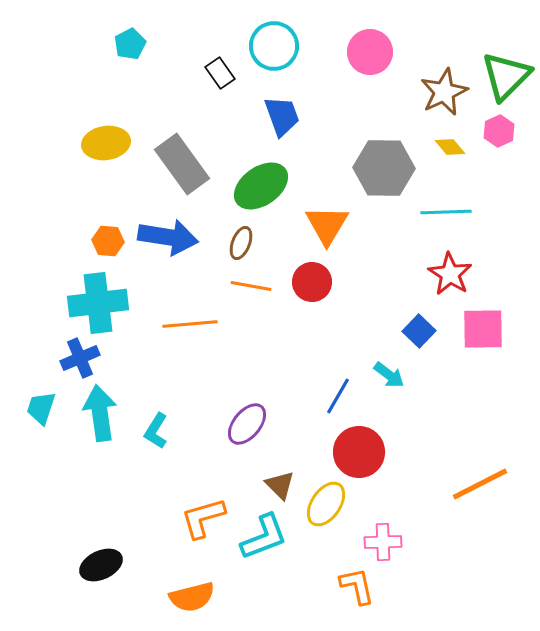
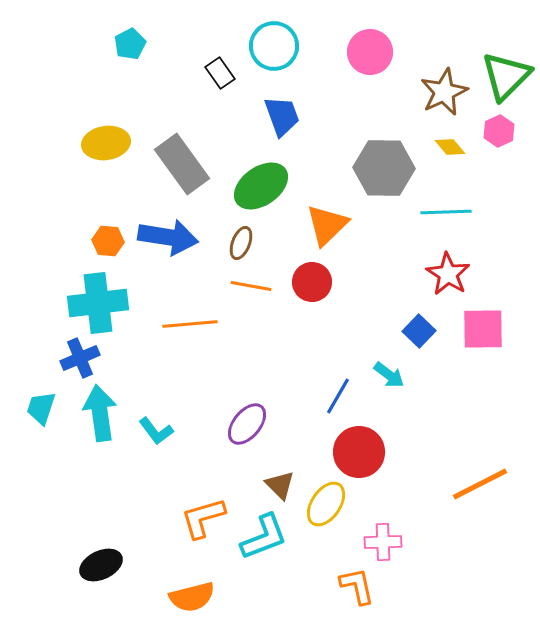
orange triangle at (327, 225): rotated 15 degrees clockwise
red star at (450, 274): moved 2 px left
cyan L-shape at (156, 431): rotated 69 degrees counterclockwise
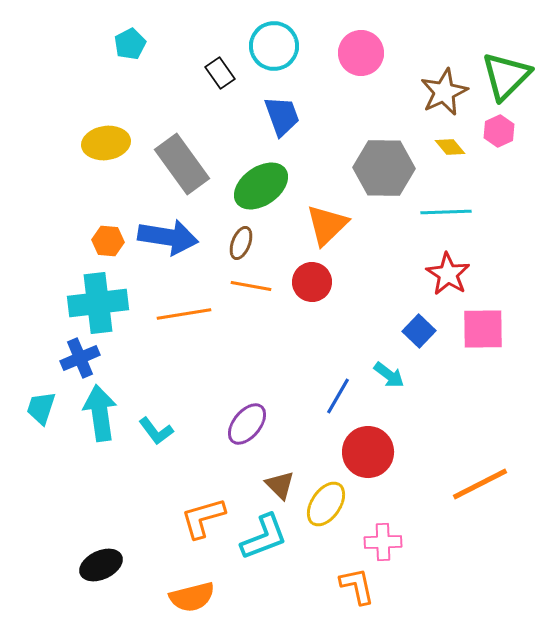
pink circle at (370, 52): moved 9 px left, 1 px down
orange line at (190, 324): moved 6 px left, 10 px up; rotated 4 degrees counterclockwise
red circle at (359, 452): moved 9 px right
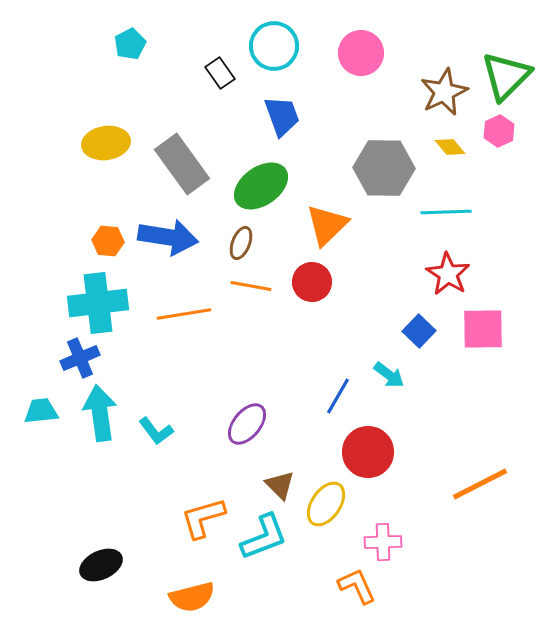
cyan trapezoid at (41, 408): moved 3 px down; rotated 66 degrees clockwise
orange L-shape at (357, 586): rotated 12 degrees counterclockwise
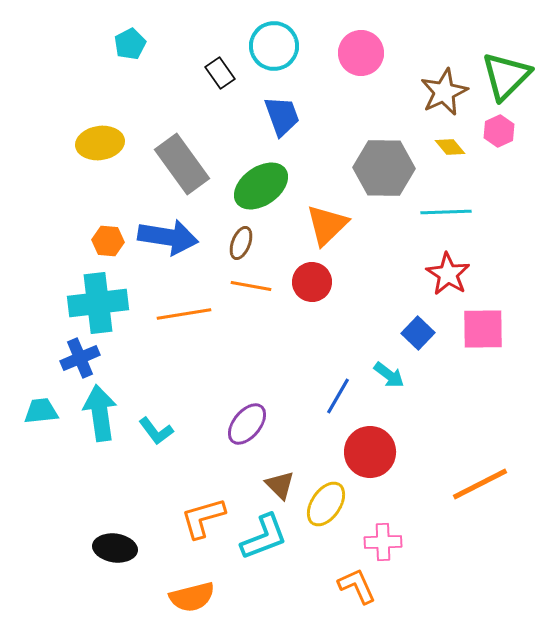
yellow ellipse at (106, 143): moved 6 px left
blue square at (419, 331): moved 1 px left, 2 px down
red circle at (368, 452): moved 2 px right
black ellipse at (101, 565): moved 14 px right, 17 px up; rotated 33 degrees clockwise
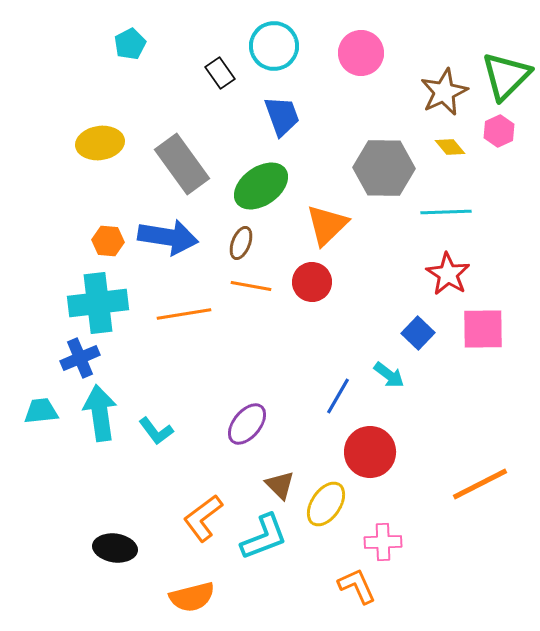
orange L-shape at (203, 518): rotated 21 degrees counterclockwise
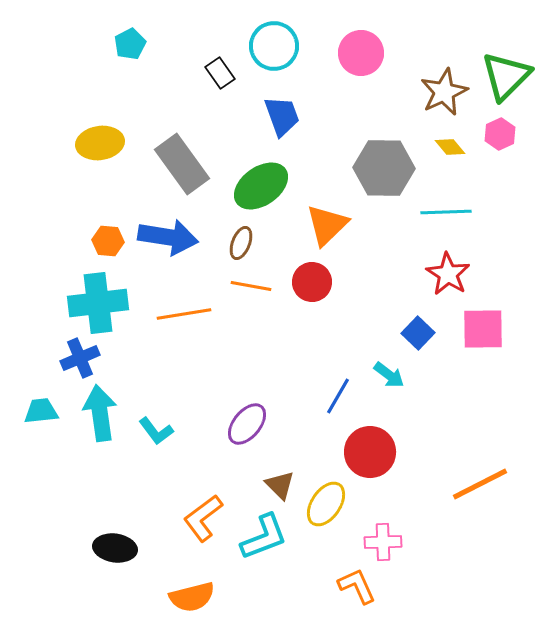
pink hexagon at (499, 131): moved 1 px right, 3 px down
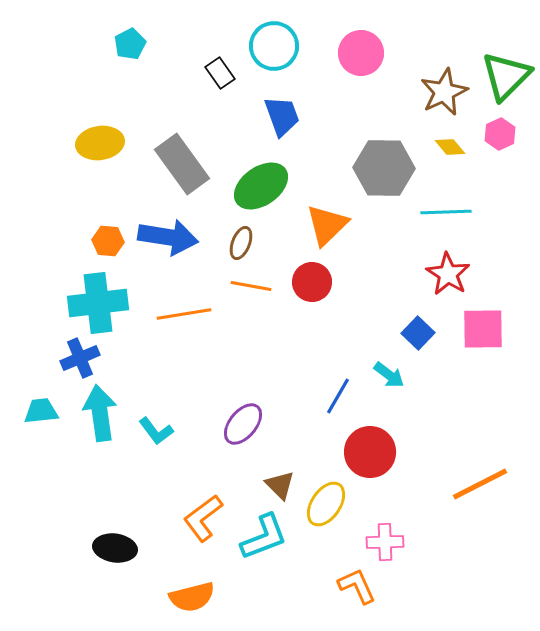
purple ellipse at (247, 424): moved 4 px left
pink cross at (383, 542): moved 2 px right
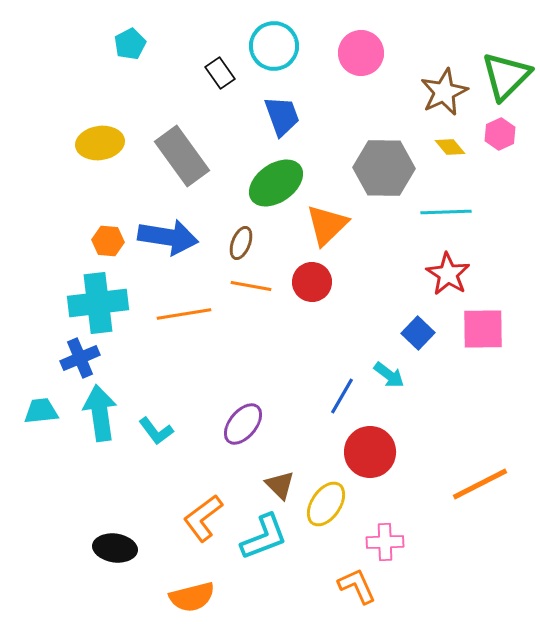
gray rectangle at (182, 164): moved 8 px up
green ellipse at (261, 186): moved 15 px right, 3 px up
blue line at (338, 396): moved 4 px right
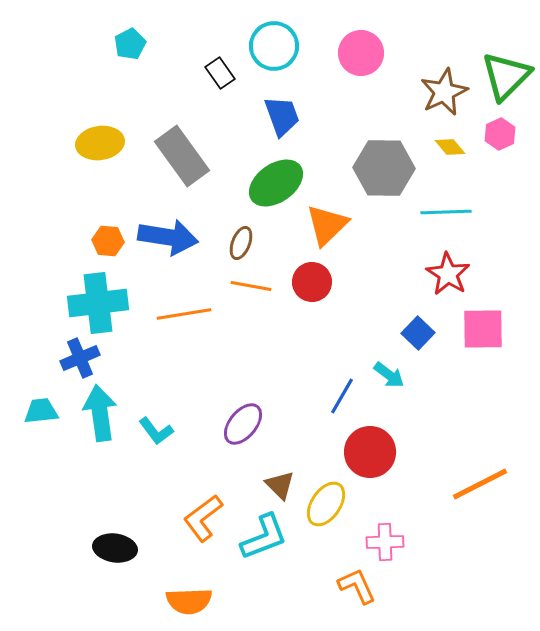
orange semicircle at (192, 597): moved 3 px left, 4 px down; rotated 12 degrees clockwise
